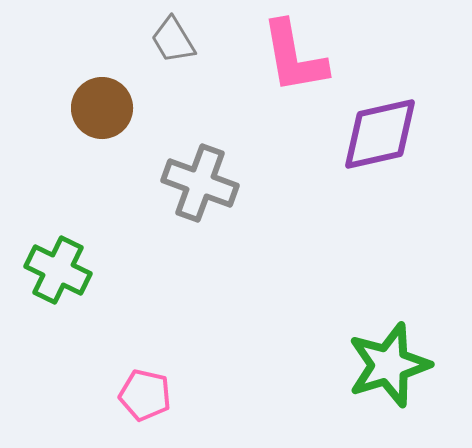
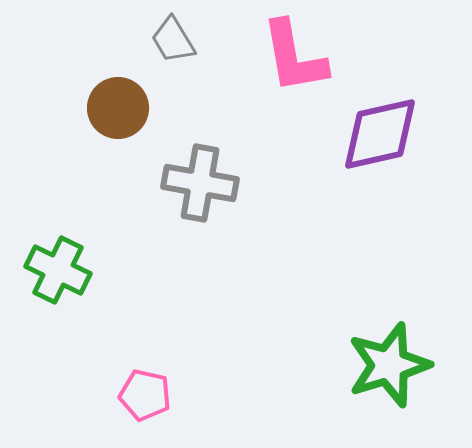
brown circle: moved 16 px right
gray cross: rotated 10 degrees counterclockwise
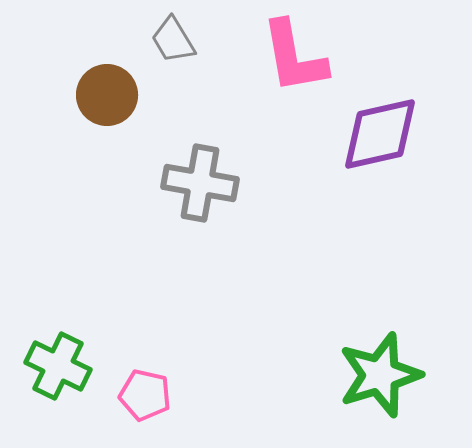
brown circle: moved 11 px left, 13 px up
green cross: moved 96 px down
green star: moved 9 px left, 10 px down
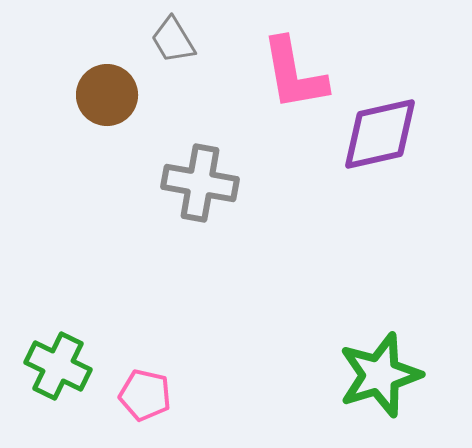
pink L-shape: moved 17 px down
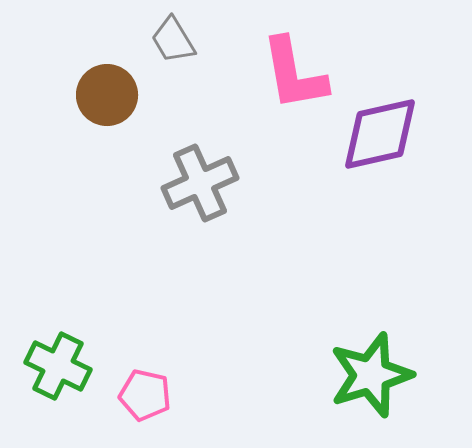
gray cross: rotated 34 degrees counterclockwise
green star: moved 9 px left
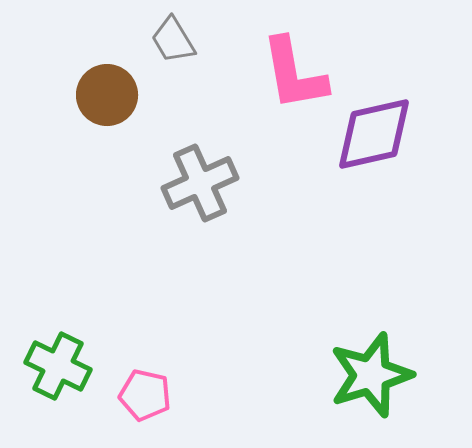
purple diamond: moved 6 px left
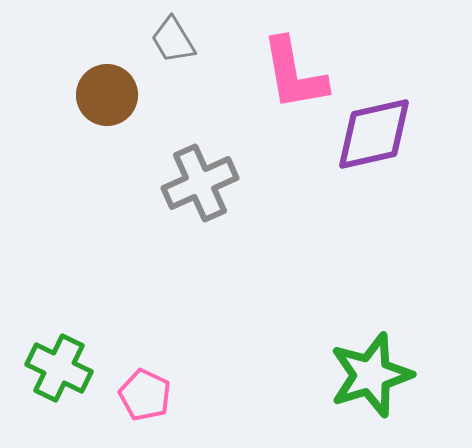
green cross: moved 1 px right, 2 px down
pink pentagon: rotated 12 degrees clockwise
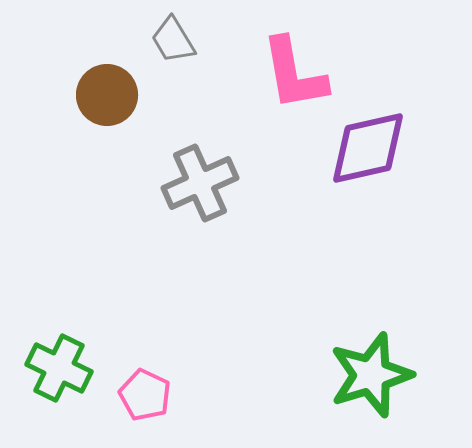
purple diamond: moved 6 px left, 14 px down
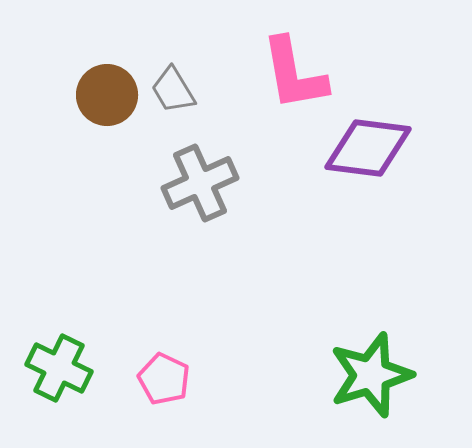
gray trapezoid: moved 50 px down
purple diamond: rotated 20 degrees clockwise
pink pentagon: moved 19 px right, 16 px up
